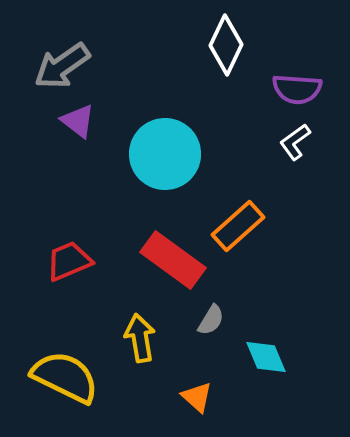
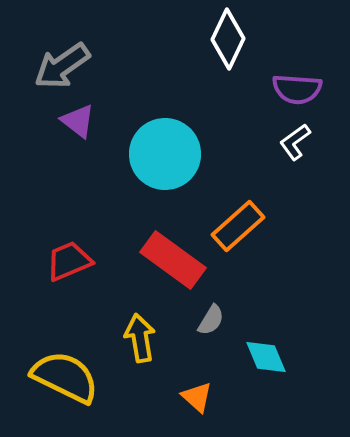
white diamond: moved 2 px right, 6 px up
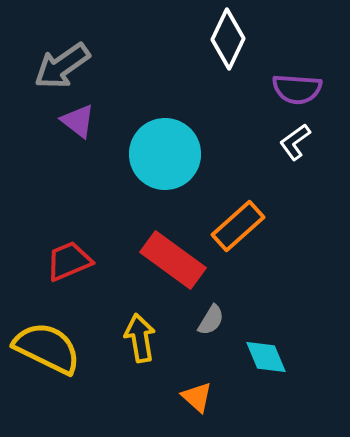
yellow semicircle: moved 18 px left, 29 px up
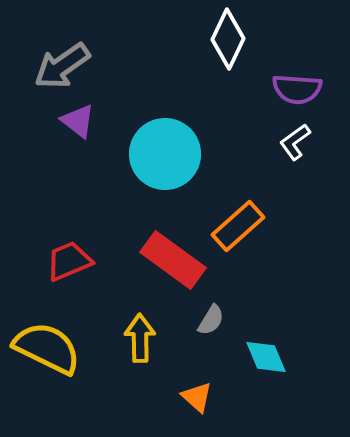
yellow arrow: rotated 9 degrees clockwise
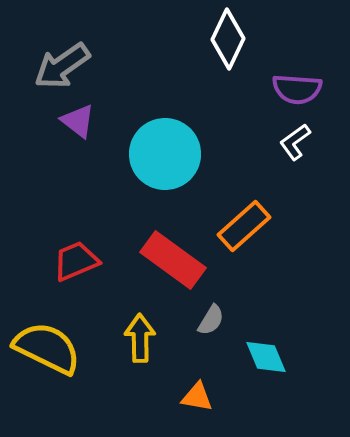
orange rectangle: moved 6 px right
red trapezoid: moved 7 px right
orange triangle: rotated 32 degrees counterclockwise
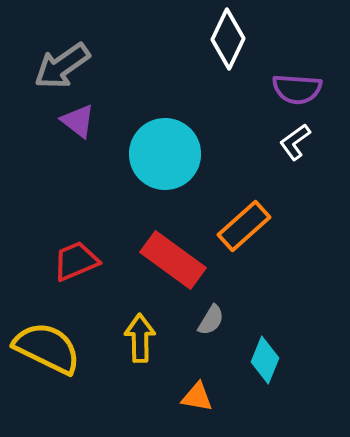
cyan diamond: moved 1 px left, 3 px down; rotated 45 degrees clockwise
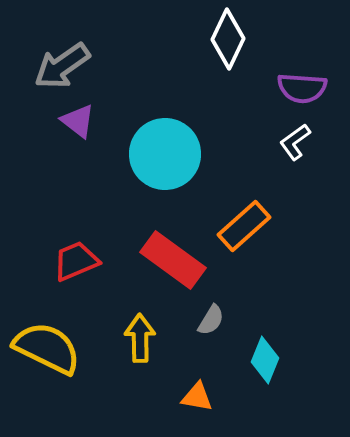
purple semicircle: moved 5 px right, 1 px up
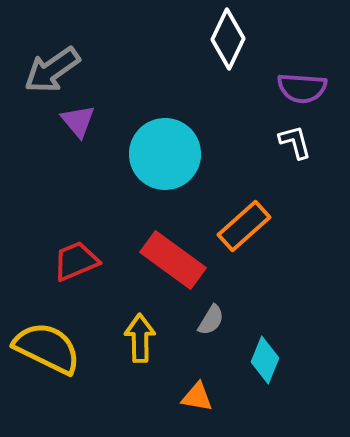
gray arrow: moved 10 px left, 4 px down
purple triangle: rotated 12 degrees clockwise
white L-shape: rotated 111 degrees clockwise
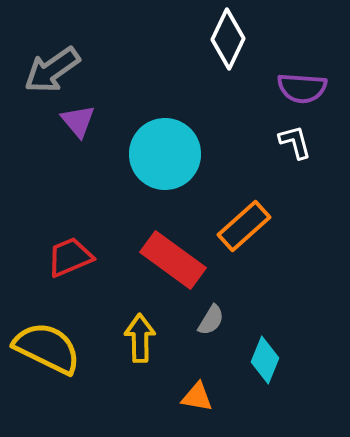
red trapezoid: moved 6 px left, 4 px up
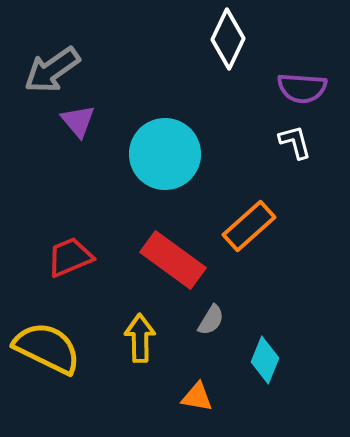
orange rectangle: moved 5 px right
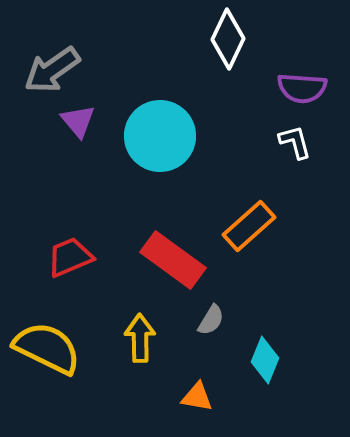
cyan circle: moved 5 px left, 18 px up
